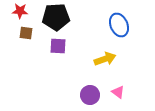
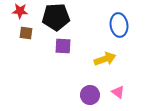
blue ellipse: rotated 15 degrees clockwise
purple square: moved 5 px right
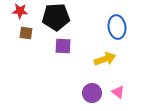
blue ellipse: moved 2 px left, 2 px down
purple circle: moved 2 px right, 2 px up
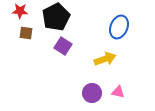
black pentagon: rotated 24 degrees counterclockwise
blue ellipse: moved 2 px right; rotated 30 degrees clockwise
purple square: rotated 30 degrees clockwise
pink triangle: rotated 24 degrees counterclockwise
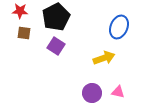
brown square: moved 2 px left
purple square: moved 7 px left
yellow arrow: moved 1 px left, 1 px up
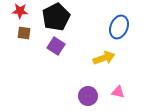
purple circle: moved 4 px left, 3 px down
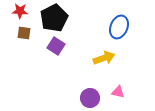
black pentagon: moved 2 px left, 1 px down
purple circle: moved 2 px right, 2 px down
